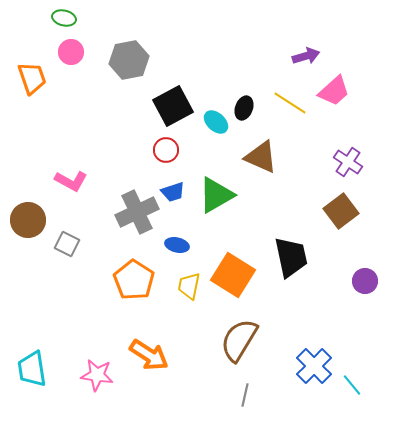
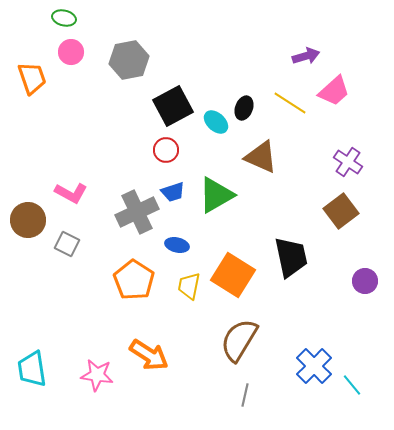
pink L-shape: moved 12 px down
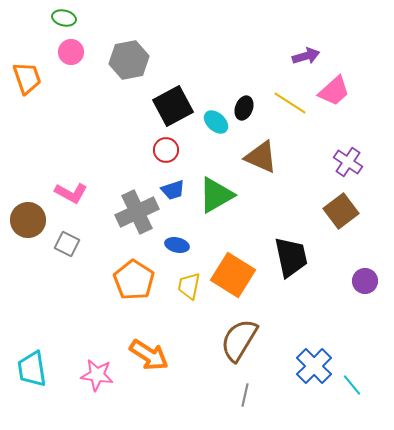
orange trapezoid: moved 5 px left
blue trapezoid: moved 2 px up
